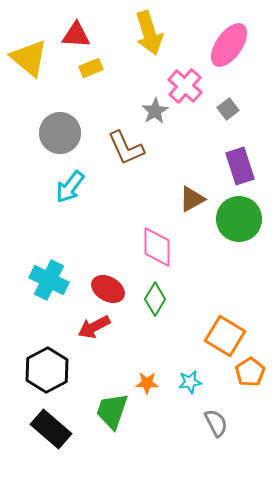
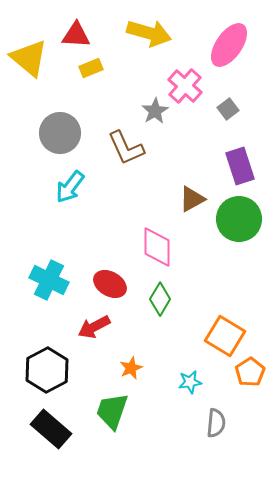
yellow arrow: rotated 57 degrees counterclockwise
red ellipse: moved 2 px right, 5 px up
green diamond: moved 5 px right
orange star: moved 16 px left, 15 px up; rotated 25 degrees counterclockwise
gray semicircle: rotated 32 degrees clockwise
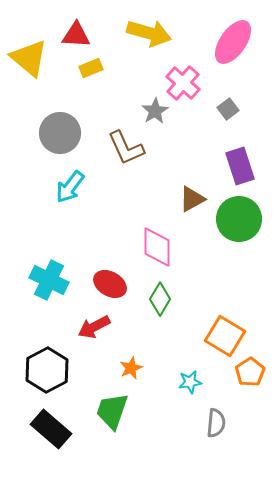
pink ellipse: moved 4 px right, 3 px up
pink cross: moved 2 px left, 3 px up
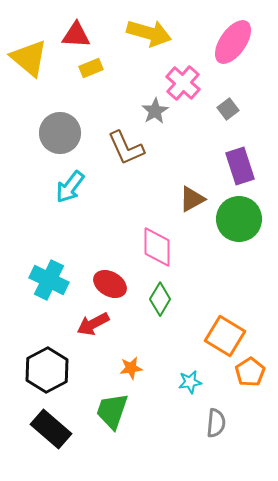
red arrow: moved 1 px left, 3 px up
orange star: rotated 15 degrees clockwise
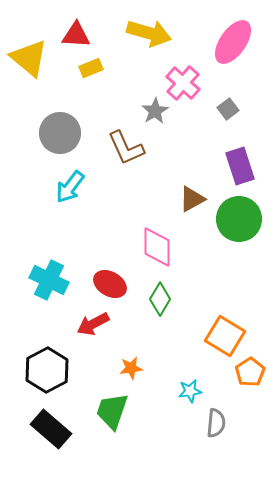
cyan star: moved 9 px down
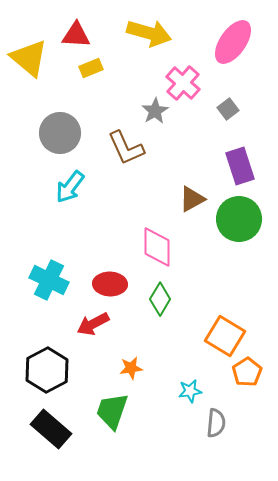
red ellipse: rotated 28 degrees counterclockwise
orange pentagon: moved 3 px left
